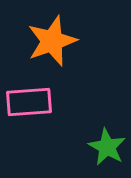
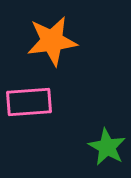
orange star: rotated 12 degrees clockwise
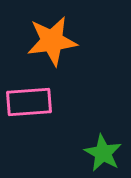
green star: moved 4 px left, 6 px down
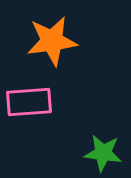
green star: rotated 21 degrees counterclockwise
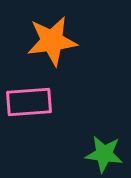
green star: moved 1 px right, 1 px down
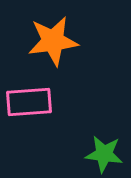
orange star: moved 1 px right
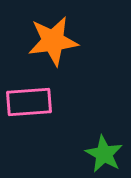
green star: rotated 21 degrees clockwise
